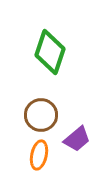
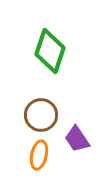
green diamond: moved 1 px up
purple trapezoid: rotated 96 degrees clockwise
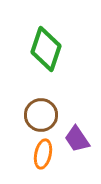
green diamond: moved 4 px left, 2 px up
orange ellipse: moved 4 px right, 1 px up
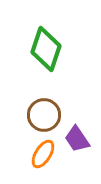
brown circle: moved 3 px right
orange ellipse: rotated 20 degrees clockwise
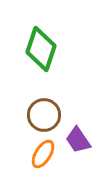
green diamond: moved 5 px left
purple trapezoid: moved 1 px right, 1 px down
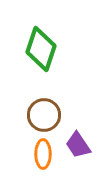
purple trapezoid: moved 5 px down
orange ellipse: rotated 32 degrees counterclockwise
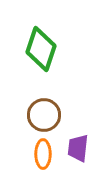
purple trapezoid: moved 3 px down; rotated 40 degrees clockwise
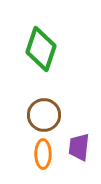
purple trapezoid: moved 1 px right, 1 px up
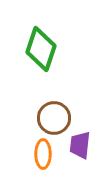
brown circle: moved 10 px right, 3 px down
purple trapezoid: moved 1 px right, 2 px up
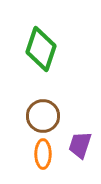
brown circle: moved 11 px left, 2 px up
purple trapezoid: rotated 12 degrees clockwise
